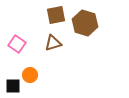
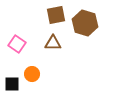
brown triangle: rotated 18 degrees clockwise
orange circle: moved 2 px right, 1 px up
black square: moved 1 px left, 2 px up
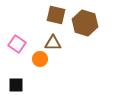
brown square: rotated 24 degrees clockwise
orange circle: moved 8 px right, 15 px up
black square: moved 4 px right, 1 px down
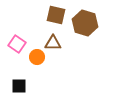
orange circle: moved 3 px left, 2 px up
black square: moved 3 px right, 1 px down
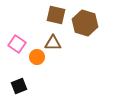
black square: rotated 21 degrees counterclockwise
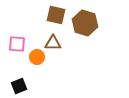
pink square: rotated 30 degrees counterclockwise
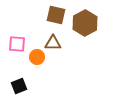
brown hexagon: rotated 15 degrees clockwise
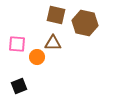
brown hexagon: rotated 20 degrees counterclockwise
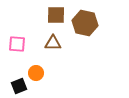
brown square: rotated 12 degrees counterclockwise
orange circle: moved 1 px left, 16 px down
